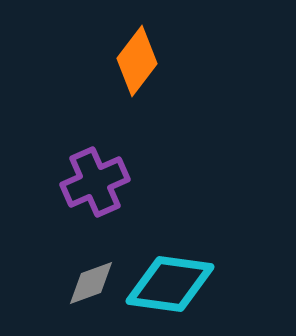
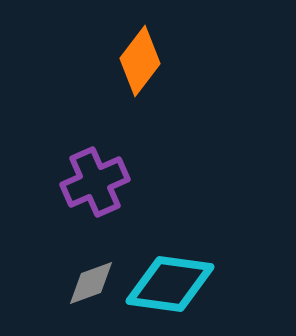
orange diamond: moved 3 px right
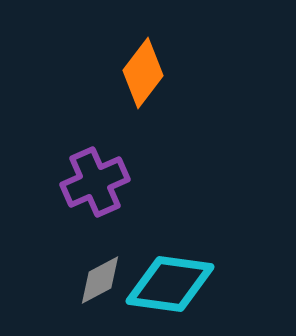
orange diamond: moved 3 px right, 12 px down
gray diamond: moved 9 px right, 3 px up; rotated 8 degrees counterclockwise
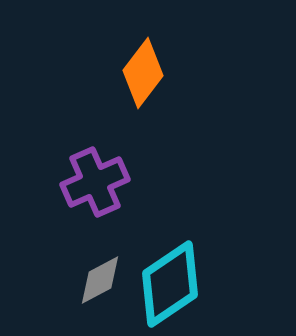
cyan diamond: rotated 42 degrees counterclockwise
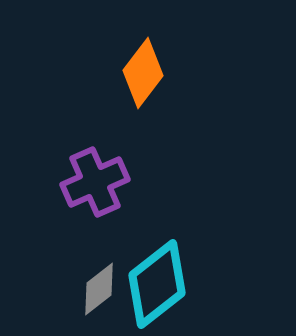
gray diamond: moved 1 px left, 9 px down; rotated 10 degrees counterclockwise
cyan diamond: moved 13 px left; rotated 4 degrees counterclockwise
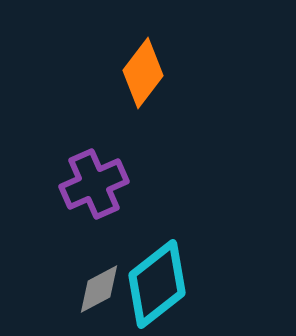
purple cross: moved 1 px left, 2 px down
gray diamond: rotated 10 degrees clockwise
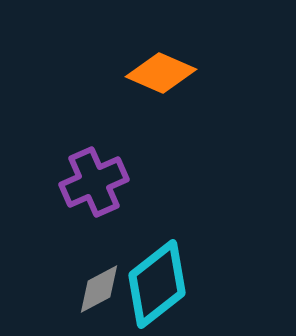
orange diamond: moved 18 px right; rotated 76 degrees clockwise
purple cross: moved 2 px up
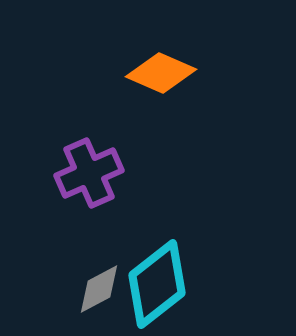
purple cross: moved 5 px left, 9 px up
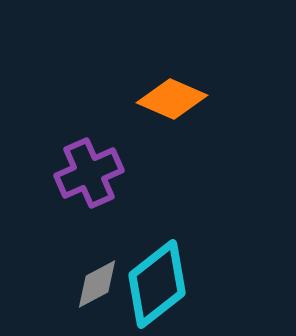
orange diamond: moved 11 px right, 26 px down
gray diamond: moved 2 px left, 5 px up
